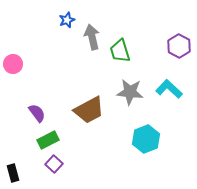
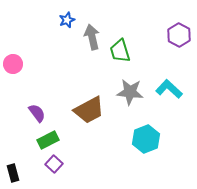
purple hexagon: moved 11 px up
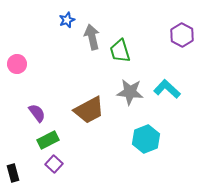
purple hexagon: moved 3 px right
pink circle: moved 4 px right
cyan L-shape: moved 2 px left
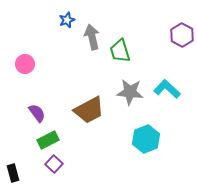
pink circle: moved 8 px right
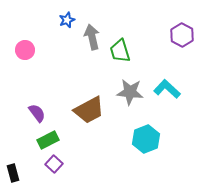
pink circle: moved 14 px up
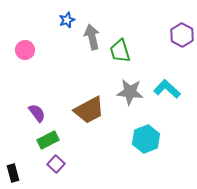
purple square: moved 2 px right
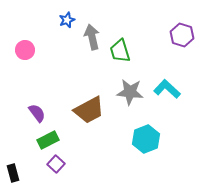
purple hexagon: rotated 10 degrees counterclockwise
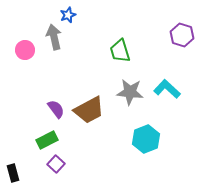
blue star: moved 1 px right, 5 px up
gray arrow: moved 38 px left
purple semicircle: moved 19 px right, 4 px up
green rectangle: moved 1 px left
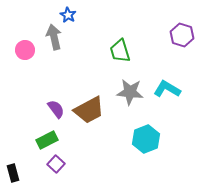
blue star: rotated 21 degrees counterclockwise
cyan L-shape: rotated 12 degrees counterclockwise
